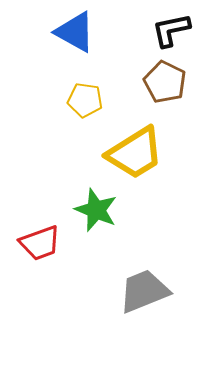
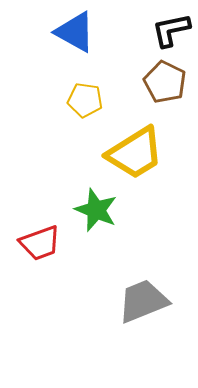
gray trapezoid: moved 1 px left, 10 px down
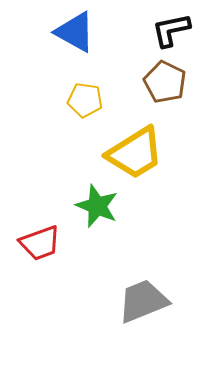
green star: moved 1 px right, 4 px up
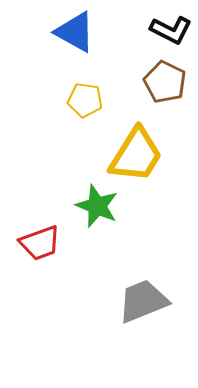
black L-shape: rotated 141 degrees counterclockwise
yellow trapezoid: moved 1 px right, 2 px down; rotated 26 degrees counterclockwise
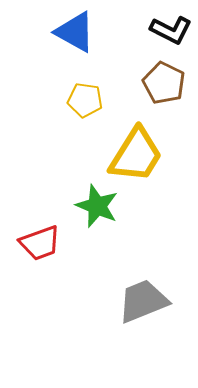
brown pentagon: moved 1 px left, 1 px down
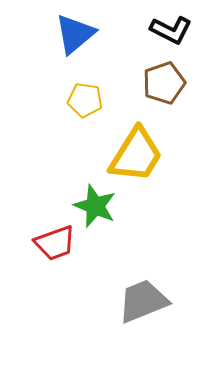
blue triangle: moved 2 px down; rotated 51 degrees clockwise
brown pentagon: rotated 27 degrees clockwise
green star: moved 2 px left
red trapezoid: moved 15 px right
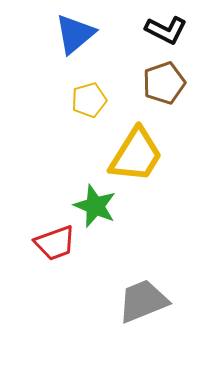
black L-shape: moved 5 px left
yellow pentagon: moved 4 px right; rotated 24 degrees counterclockwise
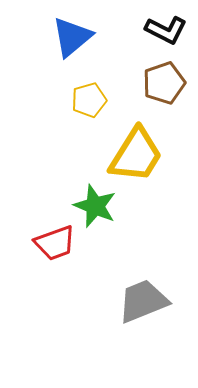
blue triangle: moved 3 px left, 3 px down
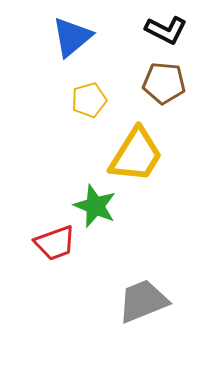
brown pentagon: rotated 24 degrees clockwise
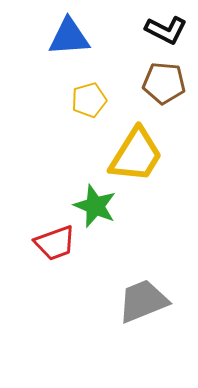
blue triangle: moved 3 px left; rotated 36 degrees clockwise
